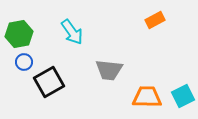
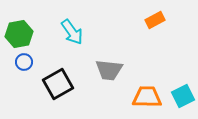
black square: moved 9 px right, 2 px down
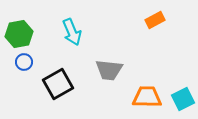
cyan arrow: rotated 12 degrees clockwise
cyan square: moved 3 px down
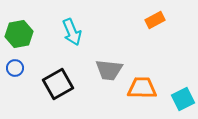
blue circle: moved 9 px left, 6 px down
orange trapezoid: moved 5 px left, 9 px up
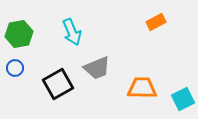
orange rectangle: moved 1 px right, 2 px down
gray trapezoid: moved 12 px left, 2 px up; rotated 28 degrees counterclockwise
